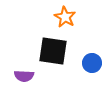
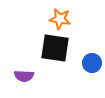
orange star: moved 5 px left, 2 px down; rotated 20 degrees counterclockwise
black square: moved 2 px right, 3 px up
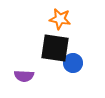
blue circle: moved 19 px left
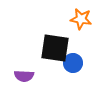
orange star: moved 21 px right
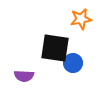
orange star: rotated 20 degrees counterclockwise
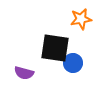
purple semicircle: moved 3 px up; rotated 12 degrees clockwise
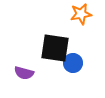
orange star: moved 5 px up
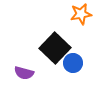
black square: rotated 36 degrees clockwise
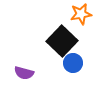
black square: moved 7 px right, 7 px up
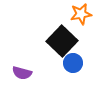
purple semicircle: moved 2 px left
